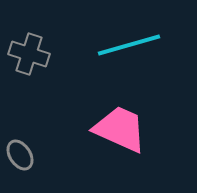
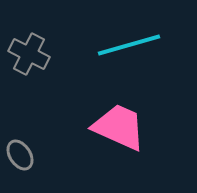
gray cross: rotated 9 degrees clockwise
pink trapezoid: moved 1 px left, 2 px up
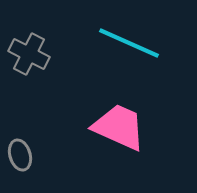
cyan line: moved 2 px up; rotated 40 degrees clockwise
gray ellipse: rotated 16 degrees clockwise
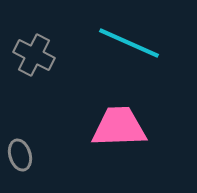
gray cross: moved 5 px right, 1 px down
pink trapezoid: rotated 26 degrees counterclockwise
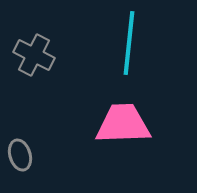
cyan line: rotated 72 degrees clockwise
pink trapezoid: moved 4 px right, 3 px up
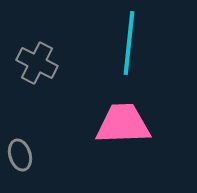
gray cross: moved 3 px right, 8 px down
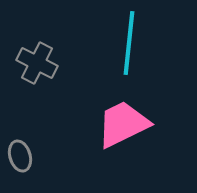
pink trapezoid: rotated 24 degrees counterclockwise
gray ellipse: moved 1 px down
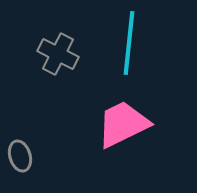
gray cross: moved 21 px right, 9 px up
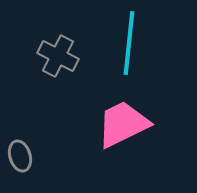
gray cross: moved 2 px down
